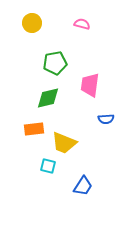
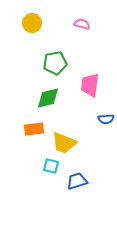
cyan square: moved 3 px right
blue trapezoid: moved 6 px left, 5 px up; rotated 140 degrees counterclockwise
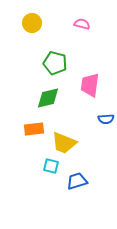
green pentagon: rotated 25 degrees clockwise
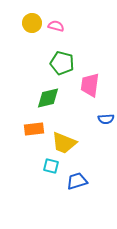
pink semicircle: moved 26 px left, 2 px down
green pentagon: moved 7 px right
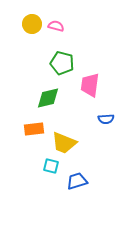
yellow circle: moved 1 px down
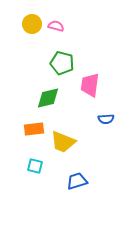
yellow trapezoid: moved 1 px left, 1 px up
cyan square: moved 16 px left
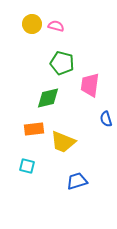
blue semicircle: rotated 77 degrees clockwise
cyan square: moved 8 px left
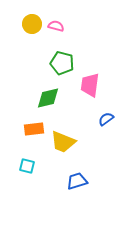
blue semicircle: rotated 70 degrees clockwise
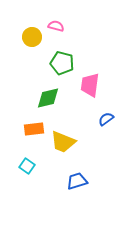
yellow circle: moved 13 px down
cyan square: rotated 21 degrees clockwise
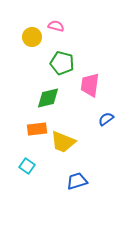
orange rectangle: moved 3 px right
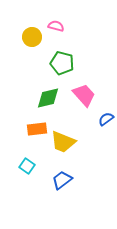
pink trapezoid: moved 6 px left, 10 px down; rotated 130 degrees clockwise
blue trapezoid: moved 15 px left, 1 px up; rotated 20 degrees counterclockwise
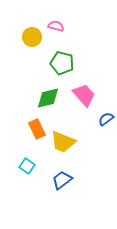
orange rectangle: rotated 72 degrees clockwise
